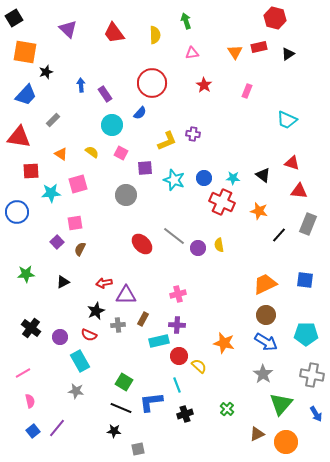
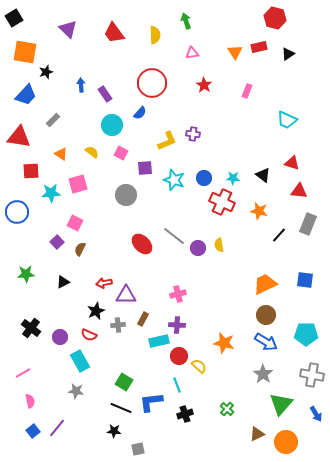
pink square at (75, 223): rotated 35 degrees clockwise
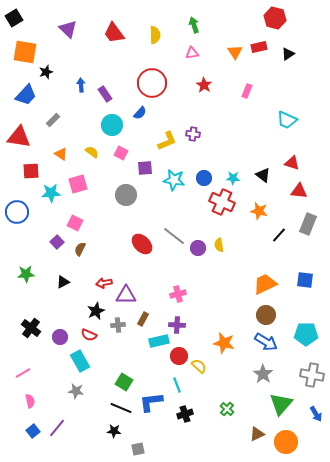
green arrow at (186, 21): moved 8 px right, 4 px down
cyan star at (174, 180): rotated 10 degrees counterclockwise
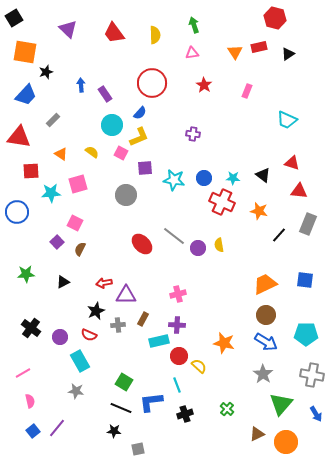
yellow L-shape at (167, 141): moved 28 px left, 4 px up
